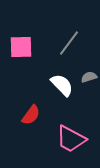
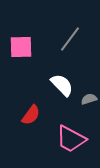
gray line: moved 1 px right, 4 px up
gray semicircle: moved 22 px down
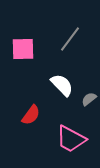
pink square: moved 2 px right, 2 px down
gray semicircle: rotated 21 degrees counterclockwise
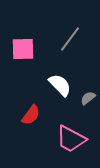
white semicircle: moved 2 px left
gray semicircle: moved 1 px left, 1 px up
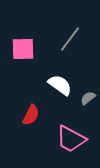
white semicircle: rotated 10 degrees counterclockwise
red semicircle: rotated 10 degrees counterclockwise
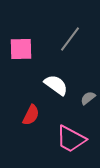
pink square: moved 2 px left
white semicircle: moved 4 px left
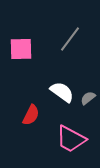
white semicircle: moved 6 px right, 7 px down
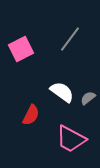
pink square: rotated 25 degrees counterclockwise
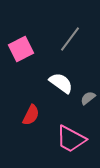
white semicircle: moved 1 px left, 9 px up
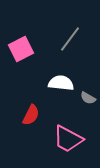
white semicircle: rotated 30 degrees counterclockwise
gray semicircle: rotated 112 degrees counterclockwise
pink trapezoid: moved 3 px left
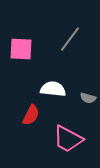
pink square: rotated 30 degrees clockwise
white semicircle: moved 8 px left, 6 px down
gray semicircle: rotated 14 degrees counterclockwise
